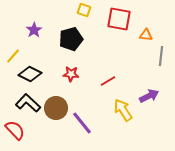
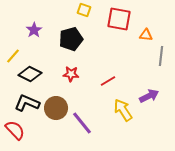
black L-shape: moved 1 px left; rotated 20 degrees counterclockwise
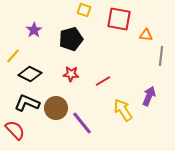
red line: moved 5 px left
purple arrow: rotated 42 degrees counterclockwise
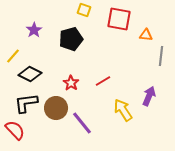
red star: moved 9 px down; rotated 28 degrees clockwise
black L-shape: moved 1 px left; rotated 30 degrees counterclockwise
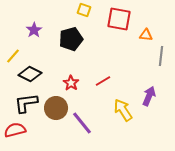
red semicircle: rotated 60 degrees counterclockwise
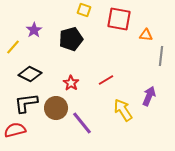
yellow line: moved 9 px up
red line: moved 3 px right, 1 px up
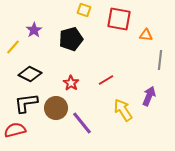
gray line: moved 1 px left, 4 px down
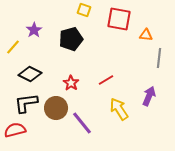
gray line: moved 1 px left, 2 px up
yellow arrow: moved 4 px left, 1 px up
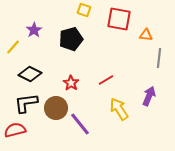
purple line: moved 2 px left, 1 px down
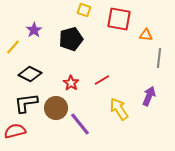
red line: moved 4 px left
red semicircle: moved 1 px down
